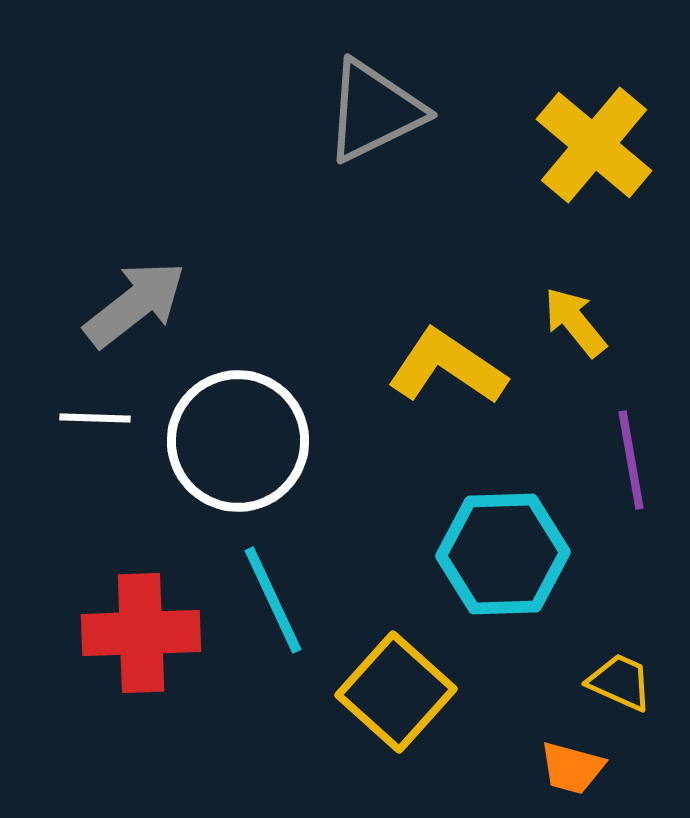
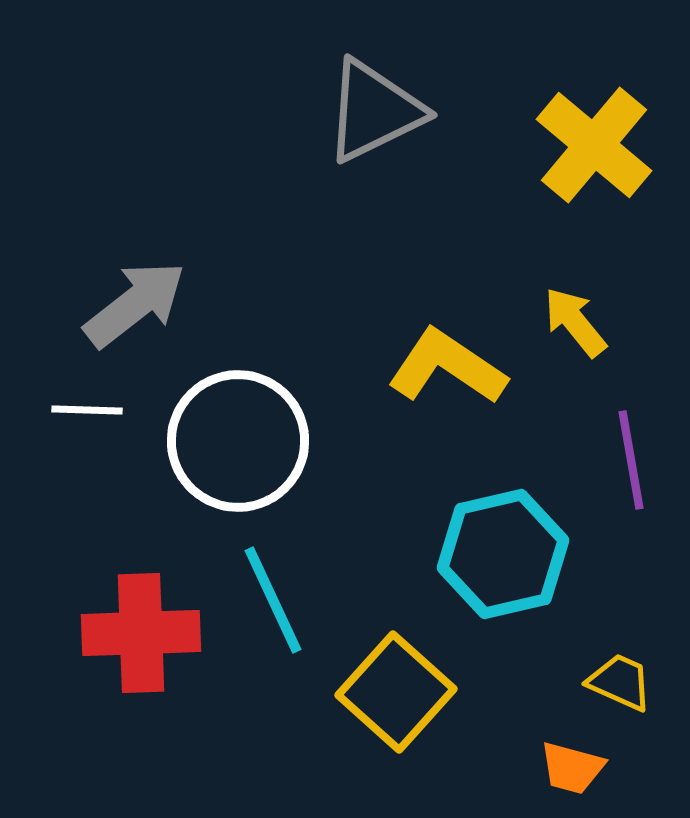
white line: moved 8 px left, 8 px up
cyan hexagon: rotated 11 degrees counterclockwise
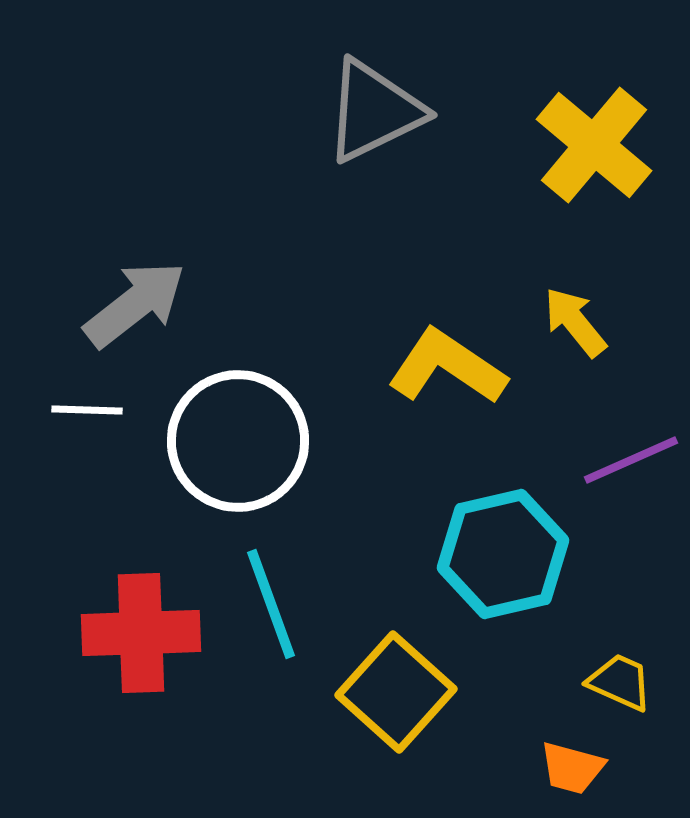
purple line: rotated 76 degrees clockwise
cyan line: moved 2 px left, 4 px down; rotated 5 degrees clockwise
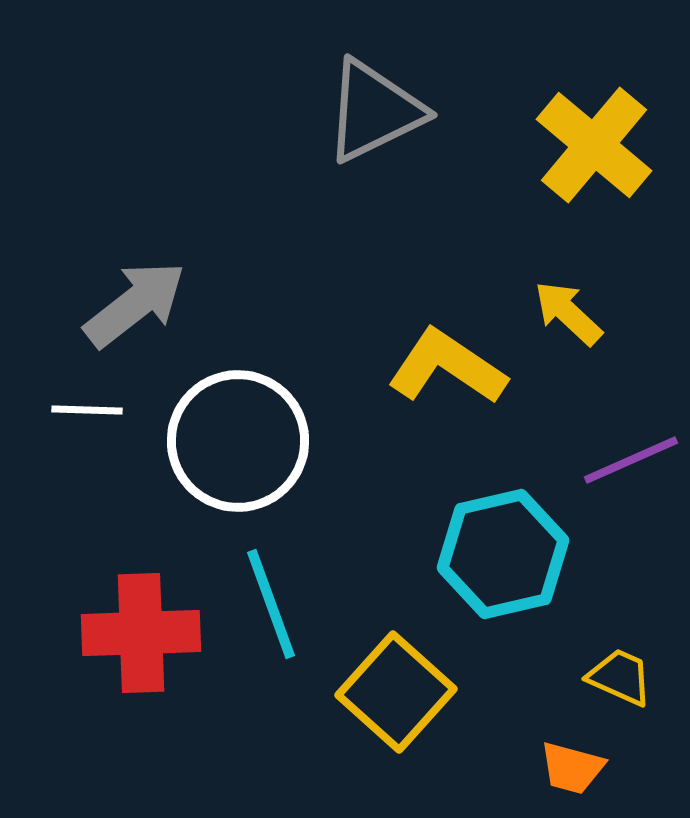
yellow arrow: moved 7 px left, 9 px up; rotated 8 degrees counterclockwise
yellow trapezoid: moved 5 px up
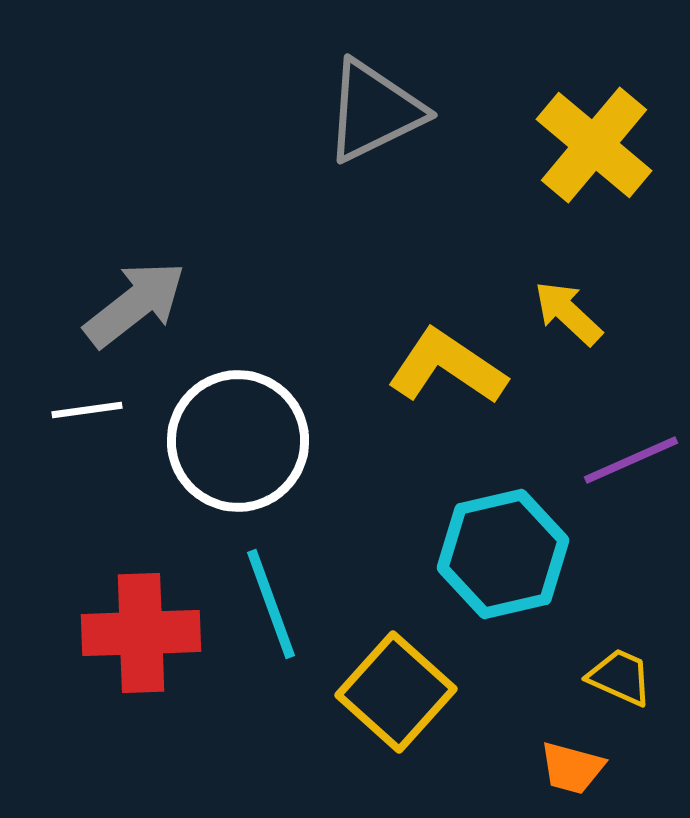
white line: rotated 10 degrees counterclockwise
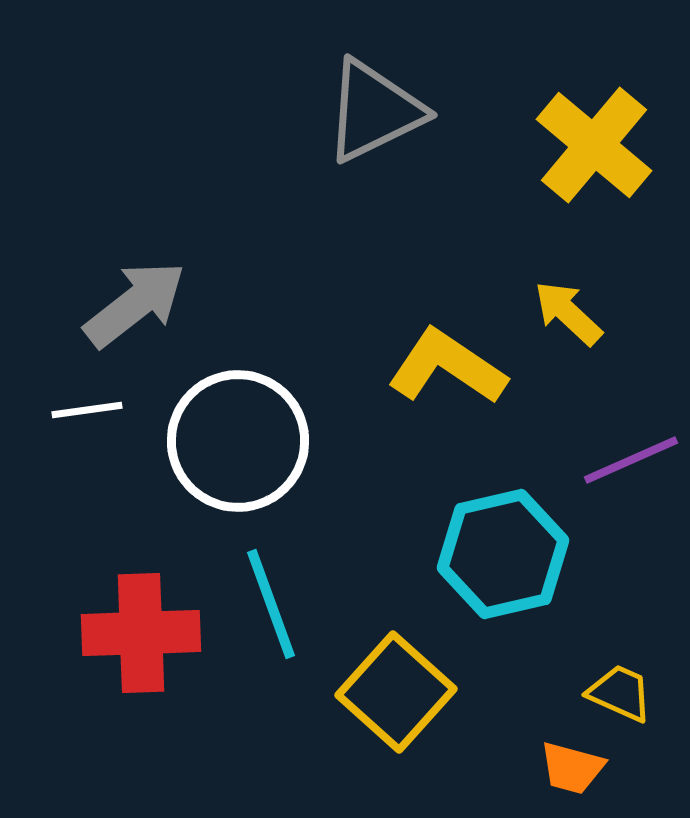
yellow trapezoid: moved 16 px down
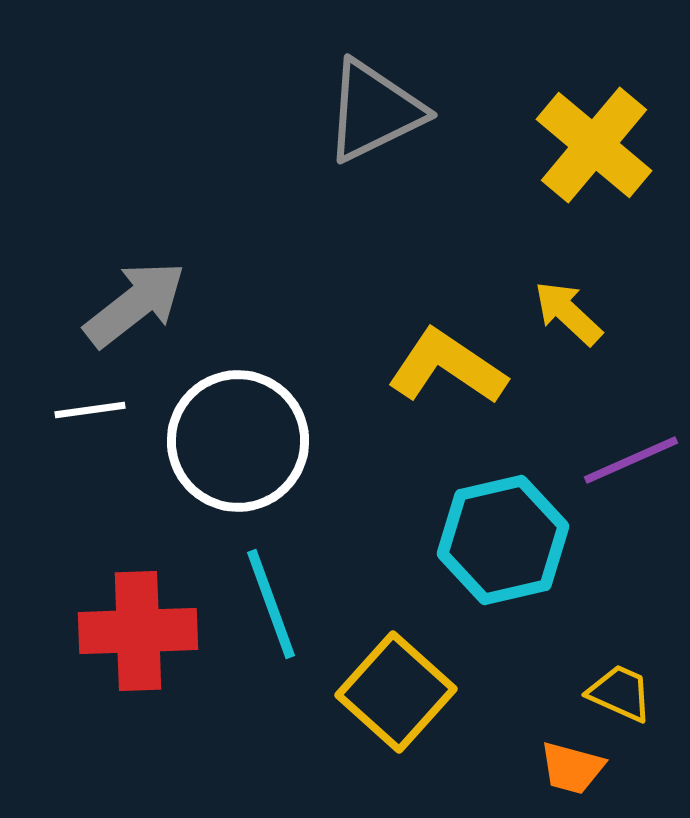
white line: moved 3 px right
cyan hexagon: moved 14 px up
red cross: moved 3 px left, 2 px up
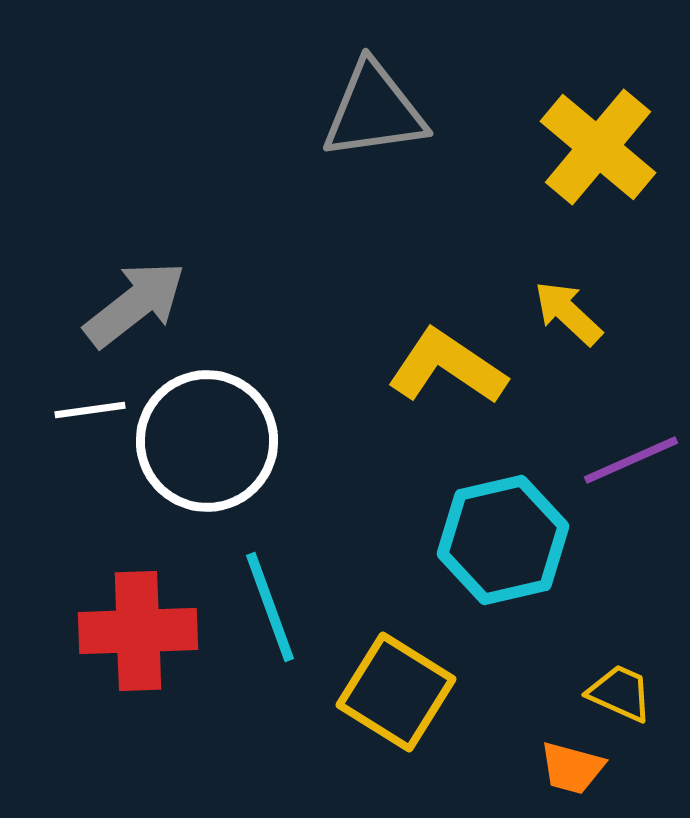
gray triangle: rotated 18 degrees clockwise
yellow cross: moved 4 px right, 2 px down
white circle: moved 31 px left
cyan line: moved 1 px left, 3 px down
yellow square: rotated 10 degrees counterclockwise
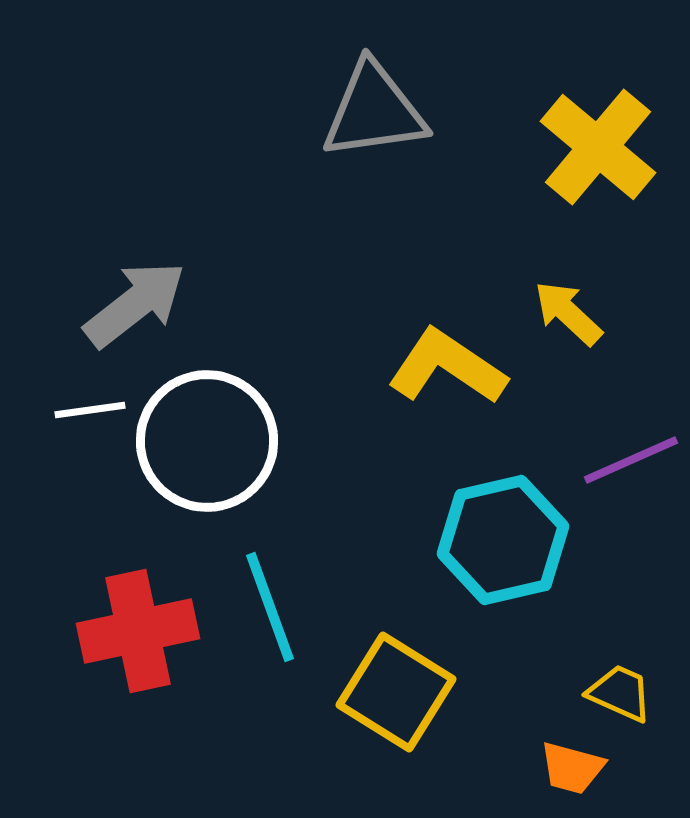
red cross: rotated 10 degrees counterclockwise
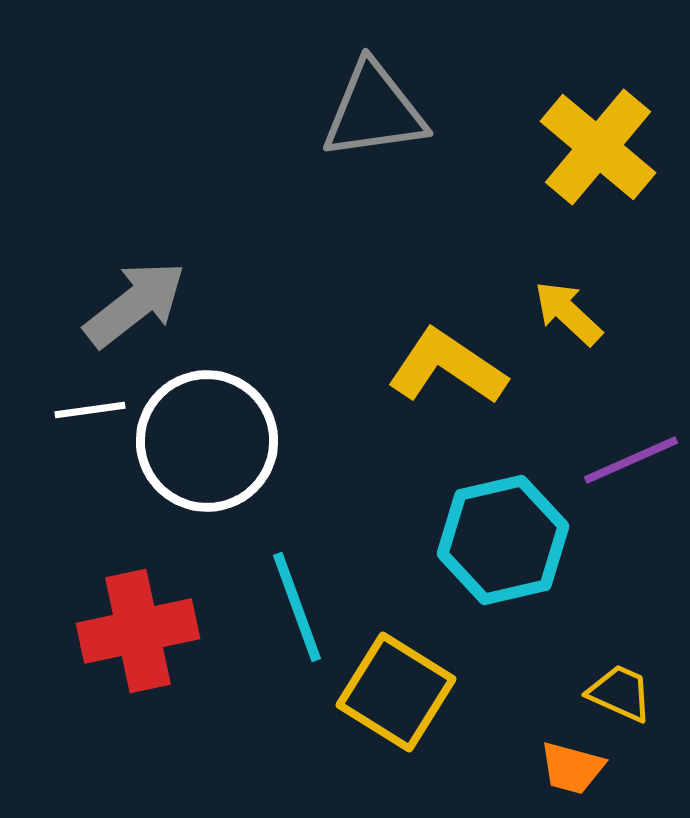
cyan line: moved 27 px right
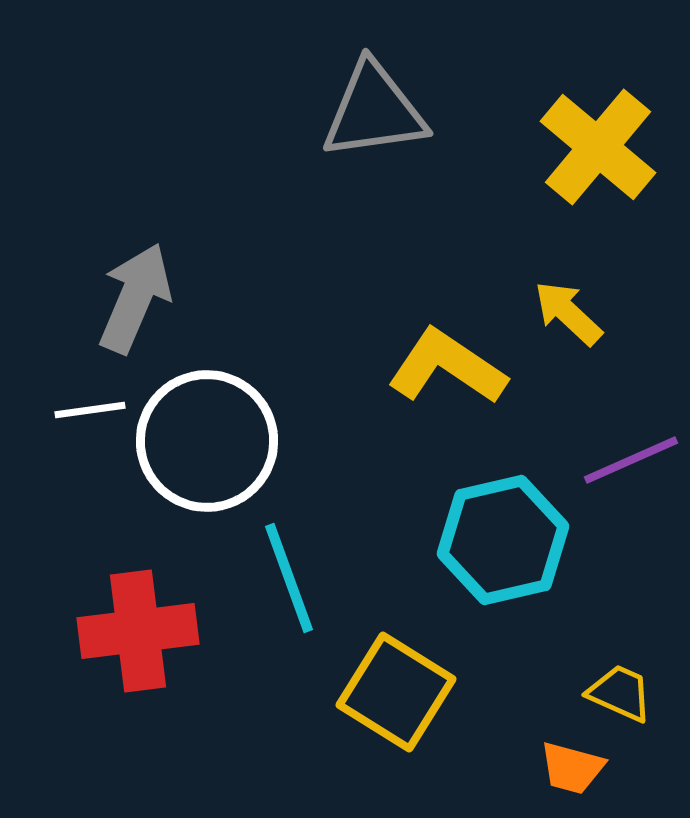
gray arrow: moved 6 px up; rotated 29 degrees counterclockwise
cyan line: moved 8 px left, 29 px up
red cross: rotated 5 degrees clockwise
